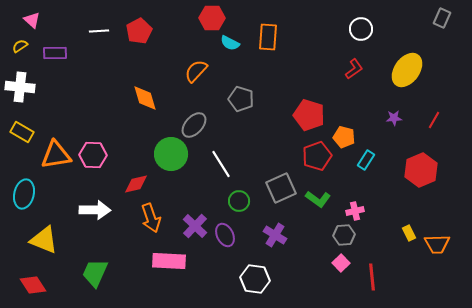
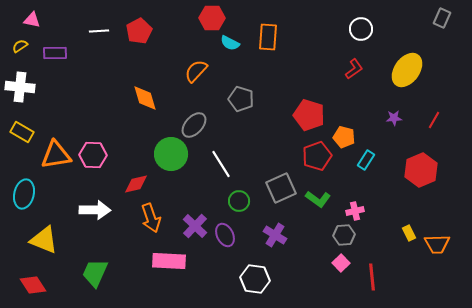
pink triangle at (32, 20): rotated 30 degrees counterclockwise
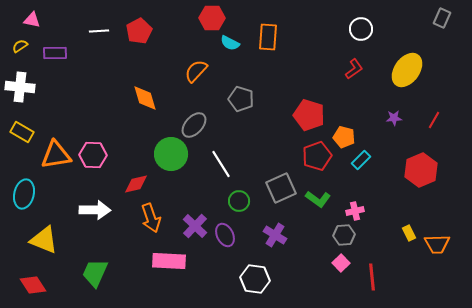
cyan rectangle at (366, 160): moved 5 px left; rotated 12 degrees clockwise
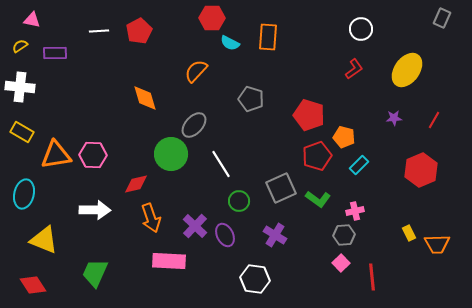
gray pentagon at (241, 99): moved 10 px right
cyan rectangle at (361, 160): moved 2 px left, 5 px down
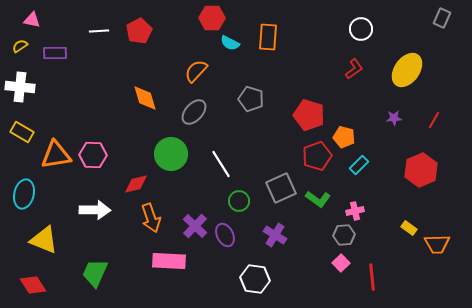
gray ellipse at (194, 125): moved 13 px up
yellow rectangle at (409, 233): moved 5 px up; rotated 28 degrees counterclockwise
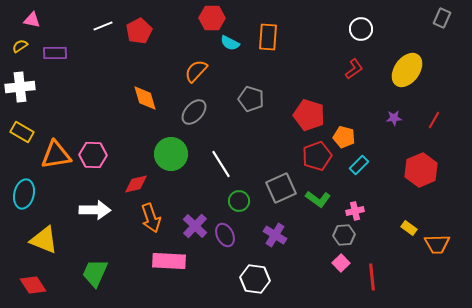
white line at (99, 31): moved 4 px right, 5 px up; rotated 18 degrees counterclockwise
white cross at (20, 87): rotated 12 degrees counterclockwise
